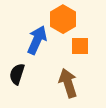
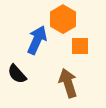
black semicircle: rotated 60 degrees counterclockwise
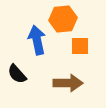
orange hexagon: rotated 24 degrees clockwise
blue arrow: rotated 36 degrees counterclockwise
brown arrow: rotated 108 degrees clockwise
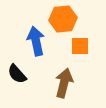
blue arrow: moved 1 px left, 1 px down
brown arrow: moved 4 px left; rotated 76 degrees counterclockwise
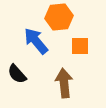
orange hexagon: moved 4 px left, 2 px up
blue arrow: rotated 28 degrees counterclockwise
brown arrow: rotated 20 degrees counterclockwise
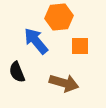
black semicircle: moved 2 px up; rotated 20 degrees clockwise
brown arrow: rotated 112 degrees clockwise
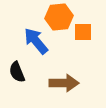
orange square: moved 3 px right, 14 px up
brown arrow: rotated 16 degrees counterclockwise
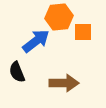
blue arrow: rotated 92 degrees clockwise
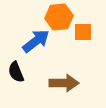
black semicircle: moved 1 px left
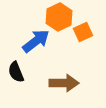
orange hexagon: rotated 20 degrees counterclockwise
orange square: rotated 24 degrees counterclockwise
